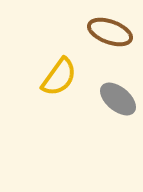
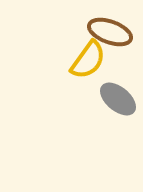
yellow semicircle: moved 29 px right, 17 px up
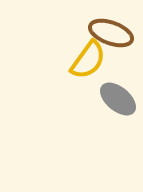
brown ellipse: moved 1 px right, 1 px down
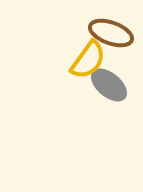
gray ellipse: moved 9 px left, 14 px up
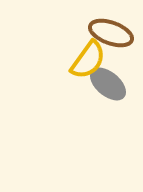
gray ellipse: moved 1 px left, 1 px up
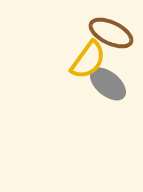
brown ellipse: rotated 6 degrees clockwise
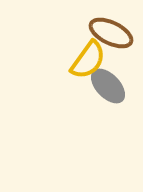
gray ellipse: moved 2 px down; rotated 6 degrees clockwise
